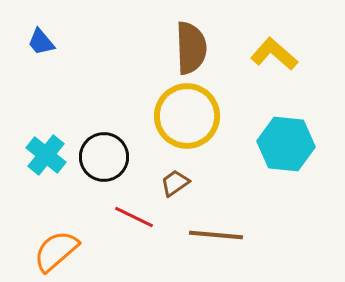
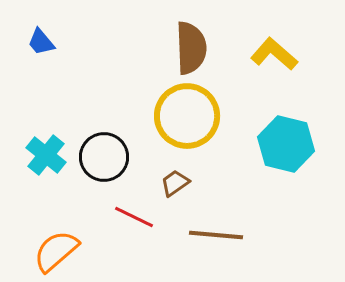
cyan hexagon: rotated 8 degrees clockwise
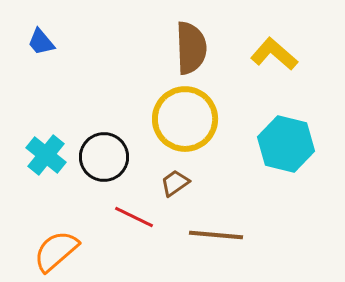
yellow circle: moved 2 px left, 3 px down
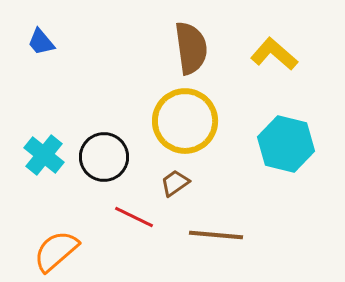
brown semicircle: rotated 6 degrees counterclockwise
yellow circle: moved 2 px down
cyan cross: moved 2 px left
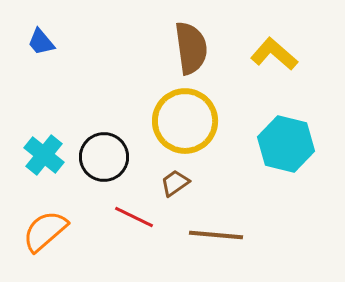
orange semicircle: moved 11 px left, 20 px up
